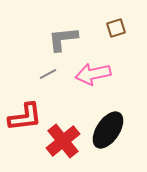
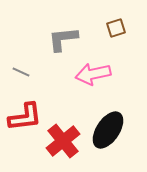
gray line: moved 27 px left, 2 px up; rotated 54 degrees clockwise
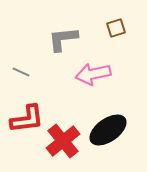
red L-shape: moved 2 px right, 2 px down
black ellipse: rotated 21 degrees clockwise
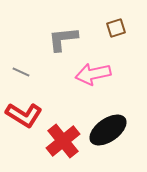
red L-shape: moved 3 px left, 4 px up; rotated 39 degrees clockwise
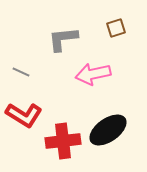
red cross: rotated 32 degrees clockwise
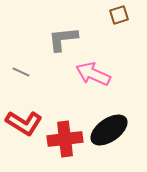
brown square: moved 3 px right, 13 px up
pink arrow: rotated 36 degrees clockwise
red L-shape: moved 8 px down
black ellipse: moved 1 px right
red cross: moved 2 px right, 2 px up
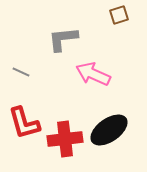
red L-shape: rotated 42 degrees clockwise
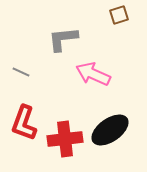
red L-shape: rotated 36 degrees clockwise
black ellipse: moved 1 px right
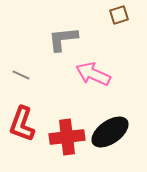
gray line: moved 3 px down
red L-shape: moved 2 px left, 1 px down
black ellipse: moved 2 px down
red cross: moved 2 px right, 2 px up
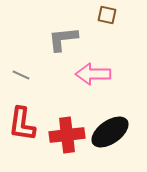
brown square: moved 12 px left; rotated 30 degrees clockwise
pink arrow: rotated 24 degrees counterclockwise
red L-shape: rotated 12 degrees counterclockwise
red cross: moved 2 px up
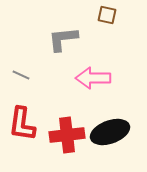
pink arrow: moved 4 px down
black ellipse: rotated 15 degrees clockwise
